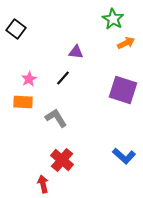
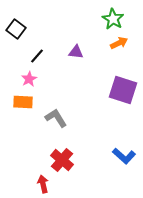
orange arrow: moved 7 px left
black line: moved 26 px left, 22 px up
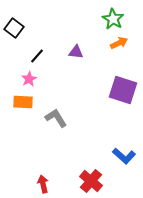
black square: moved 2 px left, 1 px up
red cross: moved 29 px right, 21 px down
